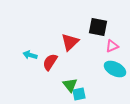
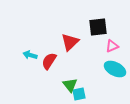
black square: rotated 18 degrees counterclockwise
red semicircle: moved 1 px left, 1 px up
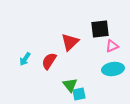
black square: moved 2 px right, 2 px down
cyan arrow: moved 5 px left, 4 px down; rotated 72 degrees counterclockwise
cyan ellipse: moved 2 px left; rotated 35 degrees counterclockwise
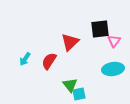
pink triangle: moved 2 px right, 5 px up; rotated 32 degrees counterclockwise
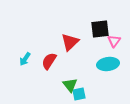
cyan ellipse: moved 5 px left, 5 px up
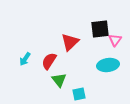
pink triangle: moved 1 px right, 1 px up
cyan ellipse: moved 1 px down
green triangle: moved 11 px left, 5 px up
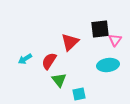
cyan arrow: rotated 24 degrees clockwise
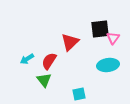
pink triangle: moved 2 px left, 2 px up
cyan arrow: moved 2 px right
green triangle: moved 15 px left
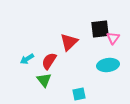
red triangle: moved 1 px left
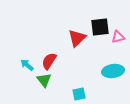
black square: moved 2 px up
pink triangle: moved 5 px right, 1 px up; rotated 40 degrees clockwise
red triangle: moved 8 px right, 4 px up
cyan arrow: moved 6 px down; rotated 72 degrees clockwise
cyan ellipse: moved 5 px right, 6 px down
